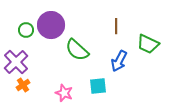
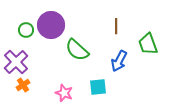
green trapezoid: rotated 45 degrees clockwise
cyan square: moved 1 px down
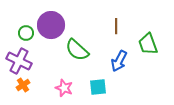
green circle: moved 3 px down
purple cross: moved 3 px right, 1 px up; rotated 20 degrees counterclockwise
pink star: moved 5 px up
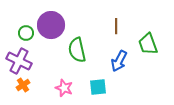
green semicircle: rotated 35 degrees clockwise
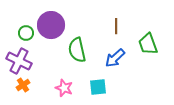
blue arrow: moved 4 px left, 3 px up; rotated 20 degrees clockwise
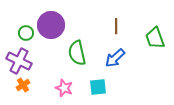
green trapezoid: moved 7 px right, 6 px up
green semicircle: moved 3 px down
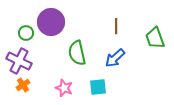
purple circle: moved 3 px up
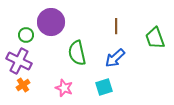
green circle: moved 2 px down
cyan square: moved 6 px right; rotated 12 degrees counterclockwise
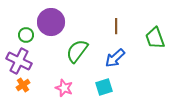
green semicircle: moved 2 px up; rotated 50 degrees clockwise
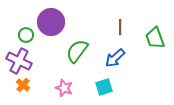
brown line: moved 4 px right, 1 px down
orange cross: rotated 16 degrees counterclockwise
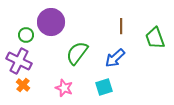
brown line: moved 1 px right, 1 px up
green semicircle: moved 2 px down
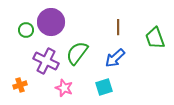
brown line: moved 3 px left, 1 px down
green circle: moved 5 px up
purple cross: moved 27 px right
orange cross: moved 3 px left; rotated 32 degrees clockwise
